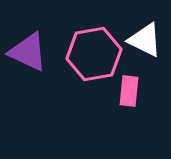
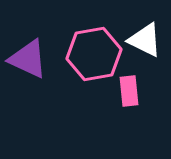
purple triangle: moved 7 px down
pink rectangle: rotated 12 degrees counterclockwise
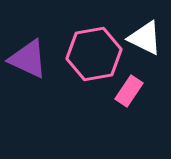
white triangle: moved 2 px up
pink rectangle: rotated 40 degrees clockwise
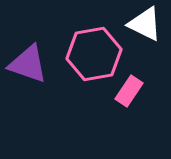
white triangle: moved 14 px up
purple triangle: moved 5 px down; rotated 6 degrees counterclockwise
